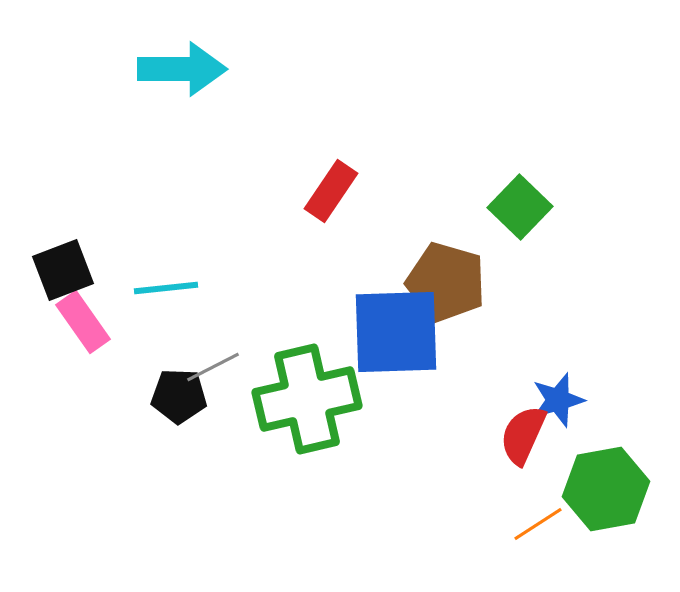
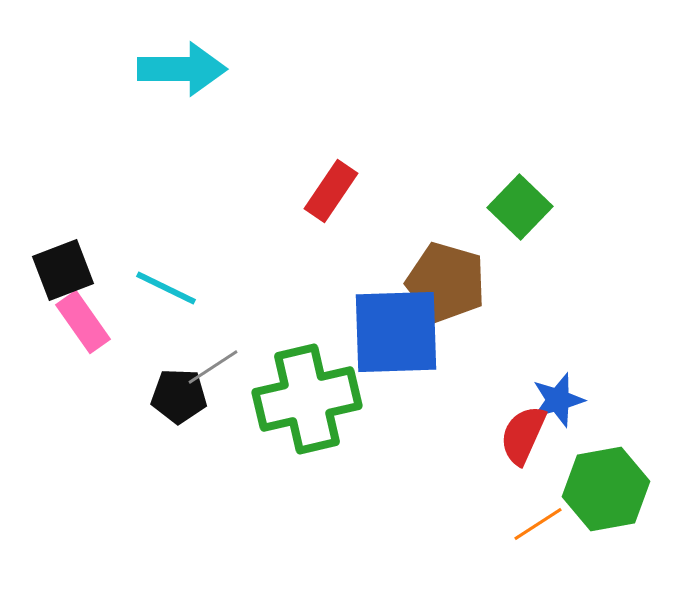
cyan line: rotated 32 degrees clockwise
gray line: rotated 6 degrees counterclockwise
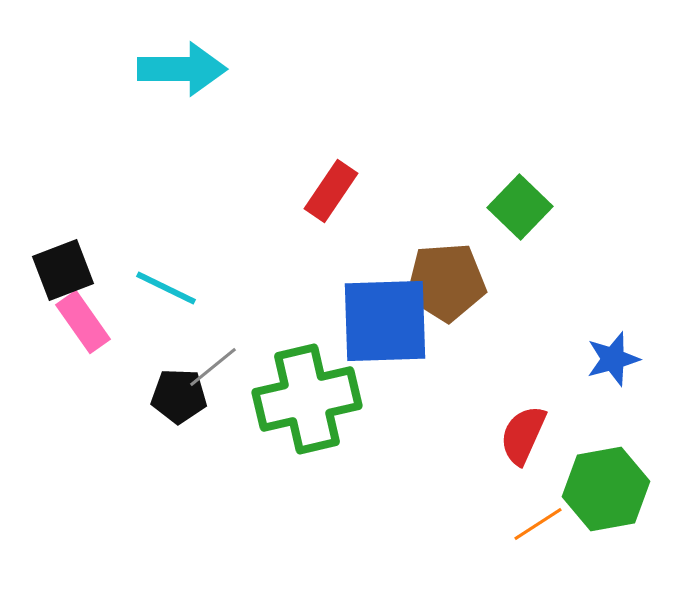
brown pentagon: rotated 20 degrees counterclockwise
blue square: moved 11 px left, 11 px up
gray line: rotated 6 degrees counterclockwise
blue star: moved 55 px right, 41 px up
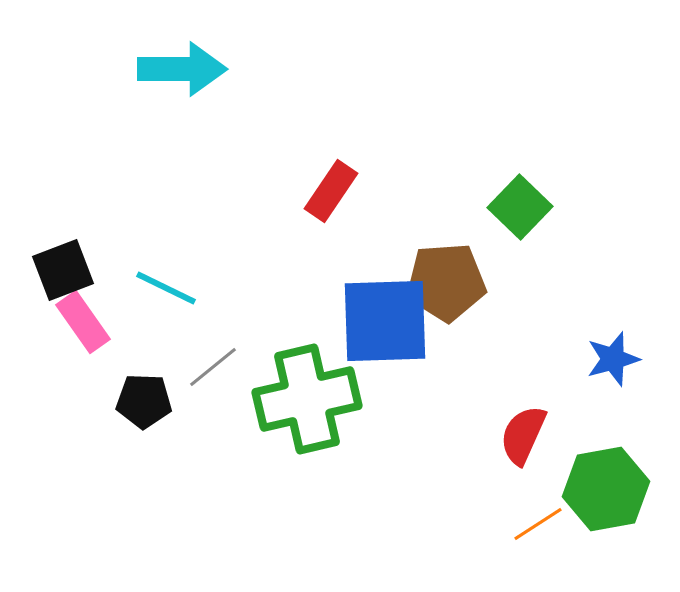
black pentagon: moved 35 px left, 5 px down
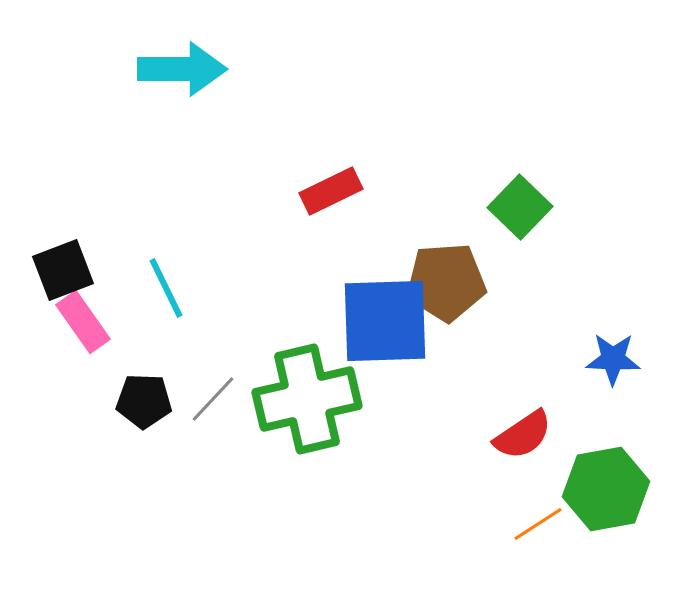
red rectangle: rotated 30 degrees clockwise
cyan line: rotated 38 degrees clockwise
blue star: rotated 18 degrees clockwise
gray line: moved 32 px down; rotated 8 degrees counterclockwise
red semicircle: rotated 148 degrees counterclockwise
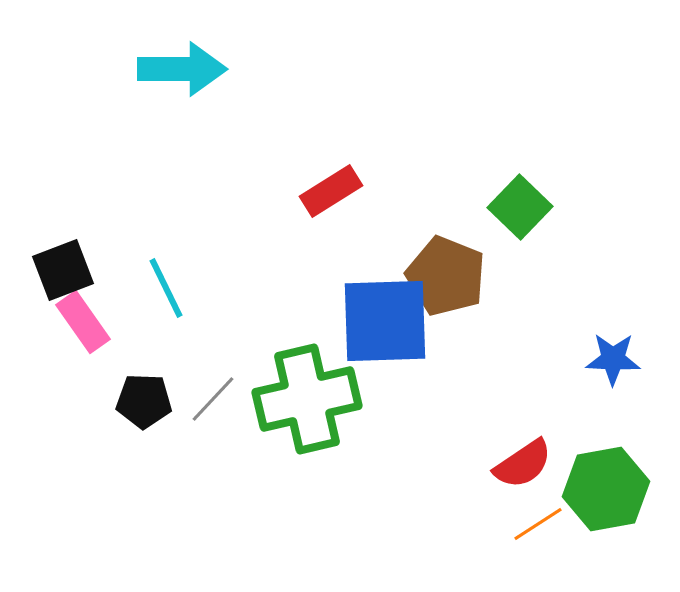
red rectangle: rotated 6 degrees counterclockwise
brown pentagon: moved 6 px up; rotated 26 degrees clockwise
red semicircle: moved 29 px down
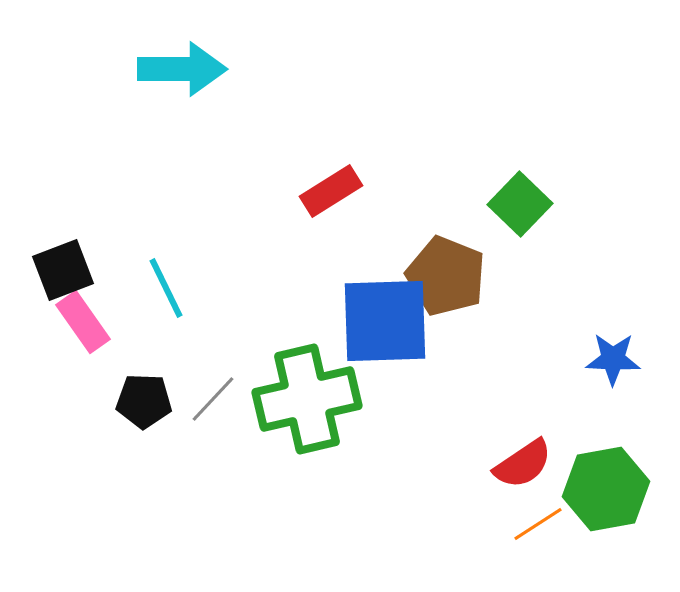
green square: moved 3 px up
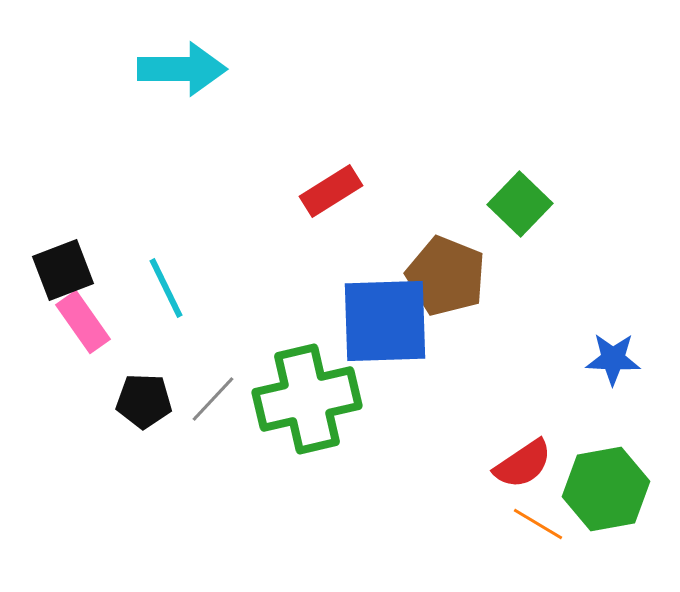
orange line: rotated 64 degrees clockwise
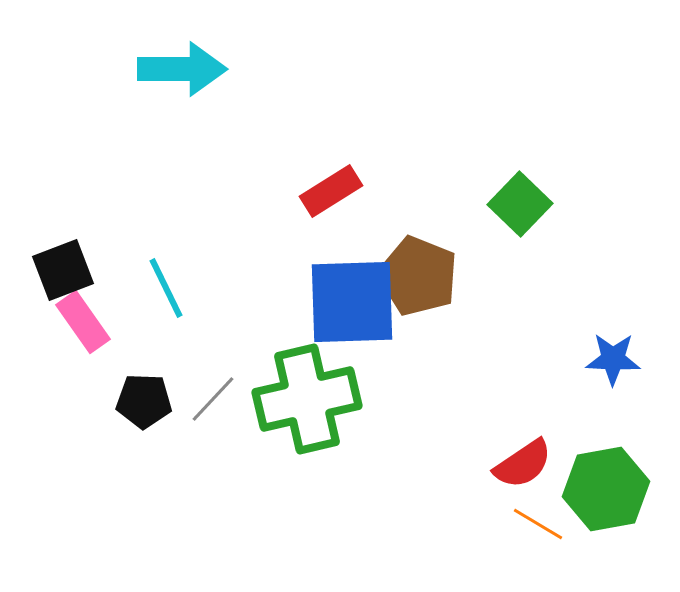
brown pentagon: moved 28 px left
blue square: moved 33 px left, 19 px up
